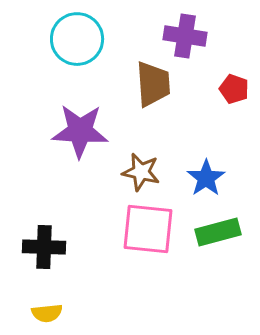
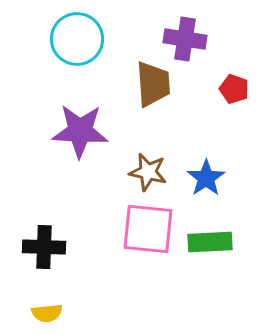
purple cross: moved 3 px down
brown star: moved 7 px right
green rectangle: moved 8 px left, 10 px down; rotated 12 degrees clockwise
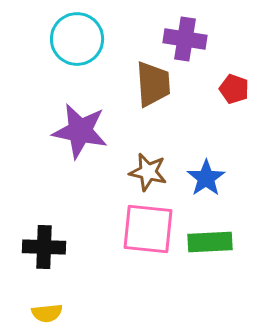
purple star: rotated 8 degrees clockwise
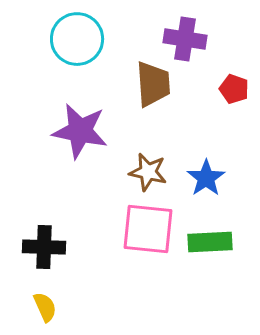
yellow semicircle: moved 2 px left, 6 px up; rotated 108 degrees counterclockwise
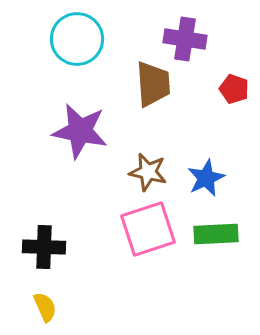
blue star: rotated 9 degrees clockwise
pink square: rotated 24 degrees counterclockwise
green rectangle: moved 6 px right, 8 px up
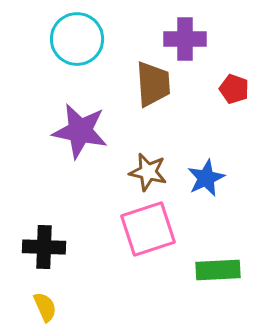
purple cross: rotated 9 degrees counterclockwise
green rectangle: moved 2 px right, 36 px down
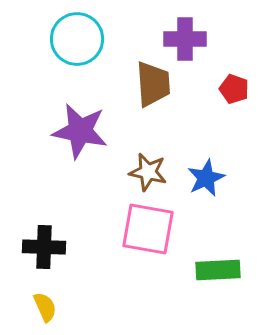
pink square: rotated 28 degrees clockwise
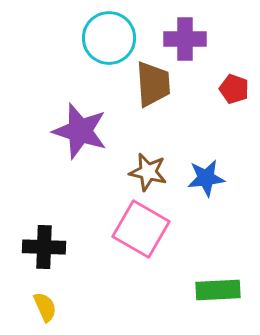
cyan circle: moved 32 px right, 1 px up
purple star: rotated 6 degrees clockwise
blue star: rotated 18 degrees clockwise
pink square: moved 7 px left; rotated 20 degrees clockwise
green rectangle: moved 20 px down
